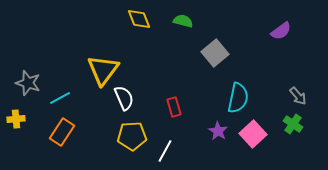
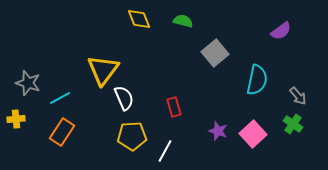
cyan semicircle: moved 19 px right, 18 px up
purple star: rotated 12 degrees counterclockwise
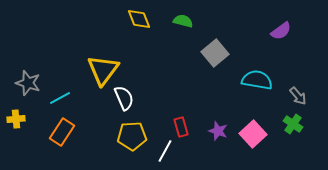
cyan semicircle: rotated 92 degrees counterclockwise
red rectangle: moved 7 px right, 20 px down
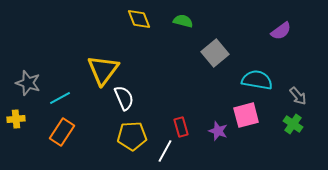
pink square: moved 7 px left, 19 px up; rotated 28 degrees clockwise
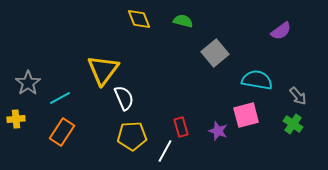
gray star: rotated 20 degrees clockwise
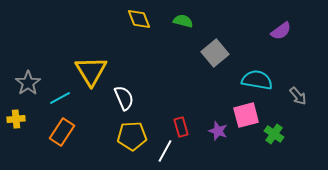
yellow triangle: moved 12 px left, 1 px down; rotated 8 degrees counterclockwise
green cross: moved 19 px left, 10 px down
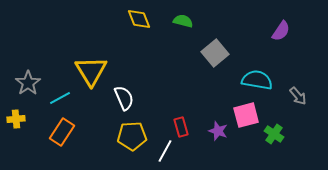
purple semicircle: rotated 20 degrees counterclockwise
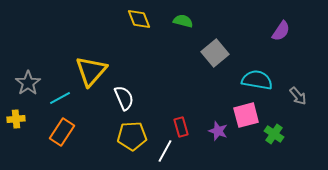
yellow triangle: rotated 12 degrees clockwise
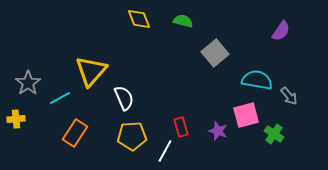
gray arrow: moved 9 px left
orange rectangle: moved 13 px right, 1 px down
